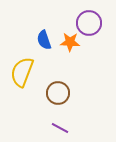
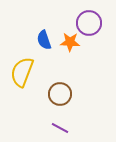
brown circle: moved 2 px right, 1 px down
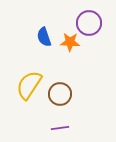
blue semicircle: moved 3 px up
yellow semicircle: moved 7 px right, 13 px down; rotated 12 degrees clockwise
purple line: rotated 36 degrees counterclockwise
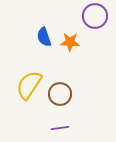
purple circle: moved 6 px right, 7 px up
